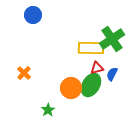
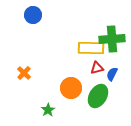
green cross: rotated 30 degrees clockwise
green ellipse: moved 7 px right, 11 px down
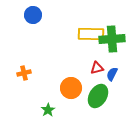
yellow rectangle: moved 14 px up
orange cross: rotated 32 degrees clockwise
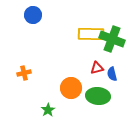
green cross: rotated 25 degrees clockwise
blue semicircle: rotated 40 degrees counterclockwise
green ellipse: rotated 65 degrees clockwise
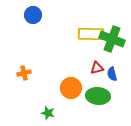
green star: moved 3 px down; rotated 24 degrees counterclockwise
